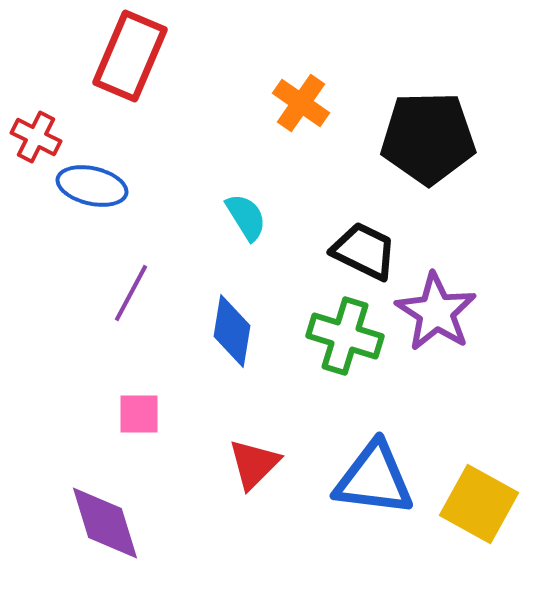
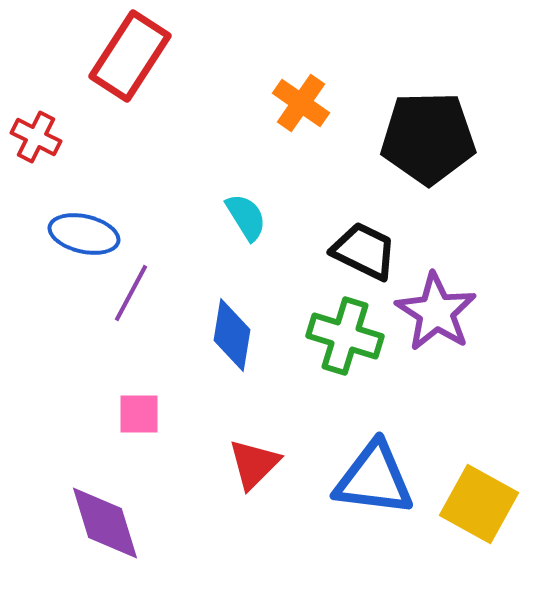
red rectangle: rotated 10 degrees clockwise
blue ellipse: moved 8 px left, 48 px down
blue diamond: moved 4 px down
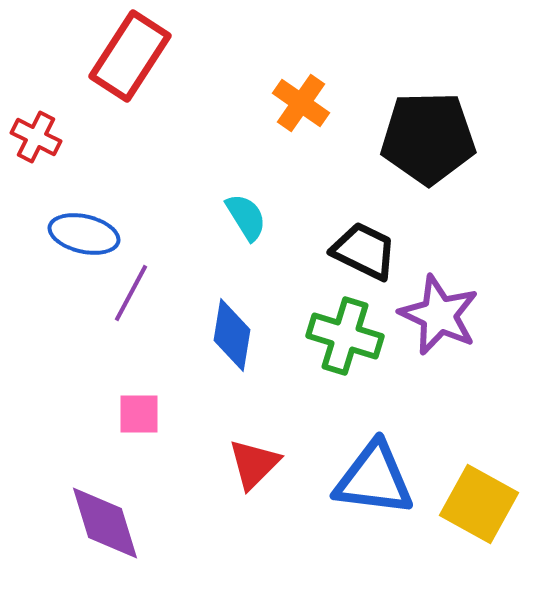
purple star: moved 3 px right, 3 px down; rotated 8 degrees counterclockwise
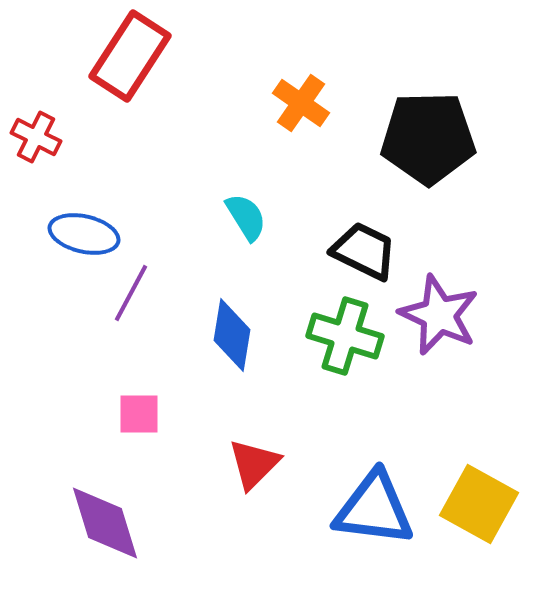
blue triangle: moved 30 px down
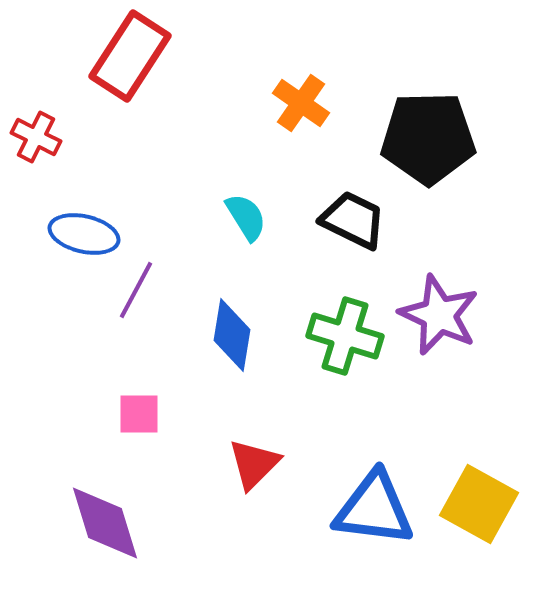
black trapezoid: moved 11 px left, 31 px up
purple line: moved 5 px right, 3 px up
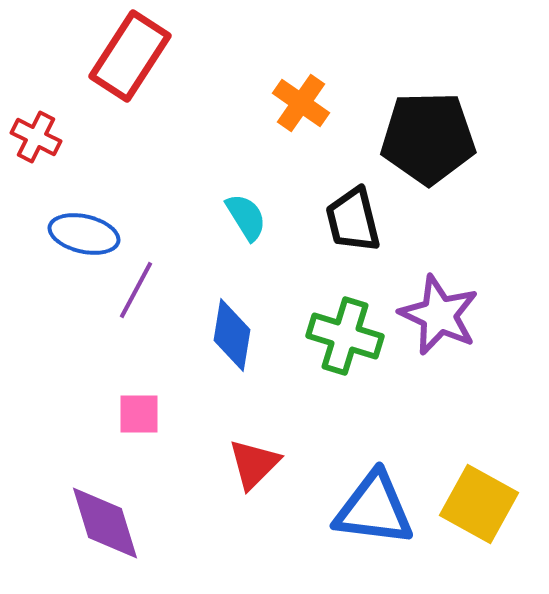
black trapezoid: rotated 130 degrees counterclockwise
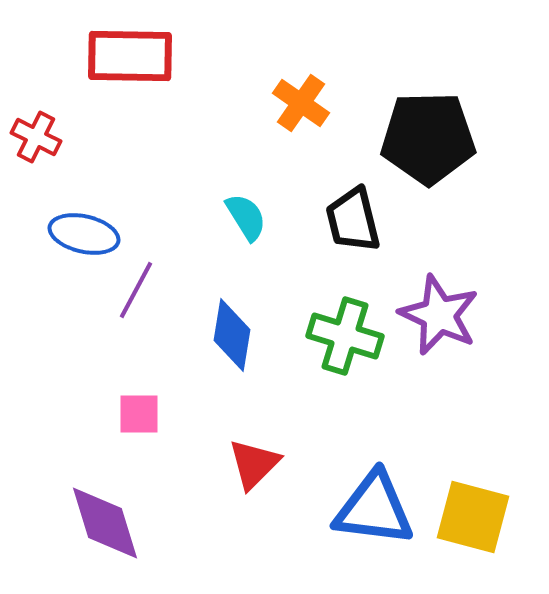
red rectangle: rotated 58 degrees clockwise
yellow square: moved 6 px left, 13 px down; rotated 14 degrees counterclockwise
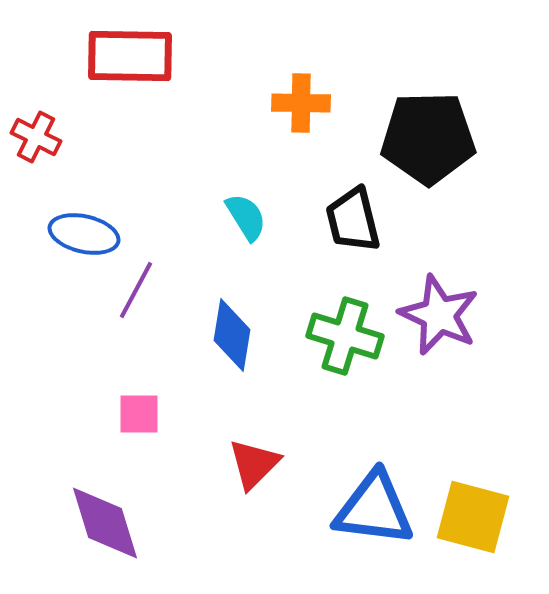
orange cross: rotated 34 degrees counterclockwise
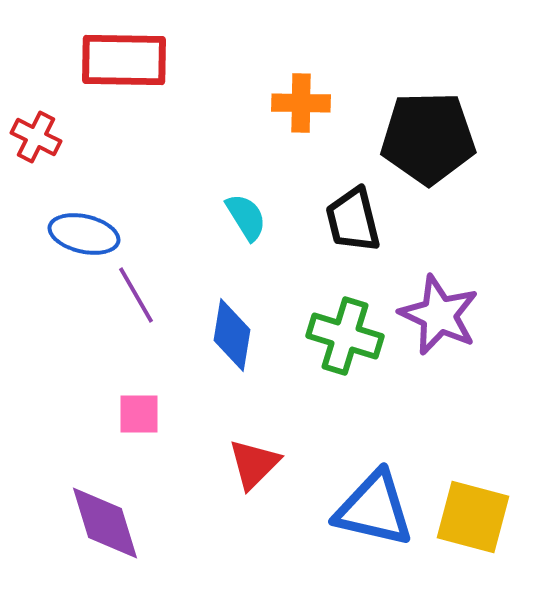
red rectangle: moved 6 px left, 4 px down
purple line: moved 5 px down; rotated 58 degrees counterclockwise
blue triangle: rotated 6 degrees clockwise
